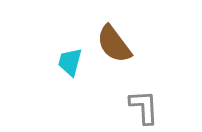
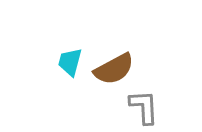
brown semicircle: moved 25 px down; rotated 81 degrees counterclockwise
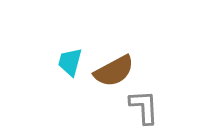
brown semicircle: moved 2 px down
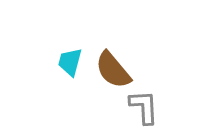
brown semicircle: moved 1 px left, 1 px up; rotated 78 degrees clockwise
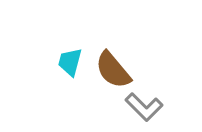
gray L-shape: rotated 138 degrees clockwise
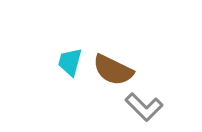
brown semicircle: rotated 24 degrees counterclockwise
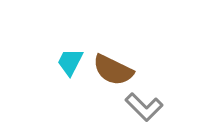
cyan trapezoid: rotated 12 degrees clockwise
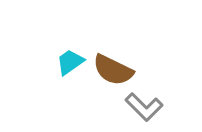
cyan trapezoid: rotated 28 degrees clockwise
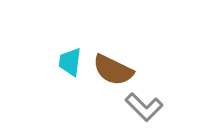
cyan trapezoid: rotated 48 degrees counterclockwise
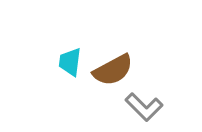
brown semicircle: rotated 54 degrees counterclockwise
